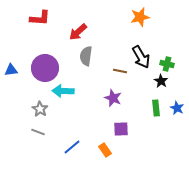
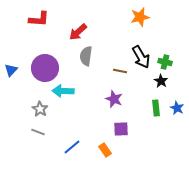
red L-shape: moved 1 px left, 1 px down
green cross: moved 2 px left, 2 px up
blue triangle: rotated 40 degrees counterclockwise
purple star: moved 1 px right, 1 px down
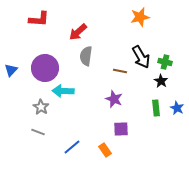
gray star: moved 1 px right, 2 px up
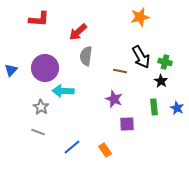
green rectangle: moved 2 px left, 1 px up
purple square: moved 6 px right, 5 px up
